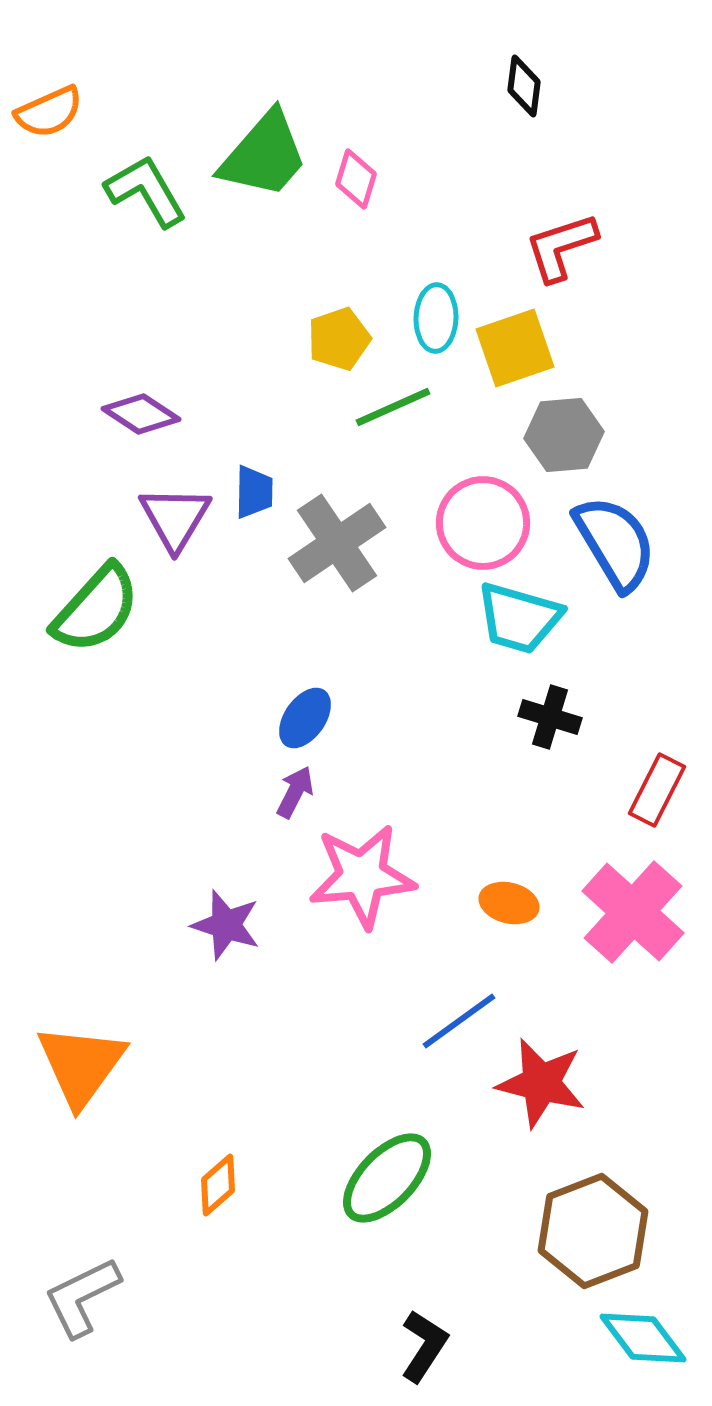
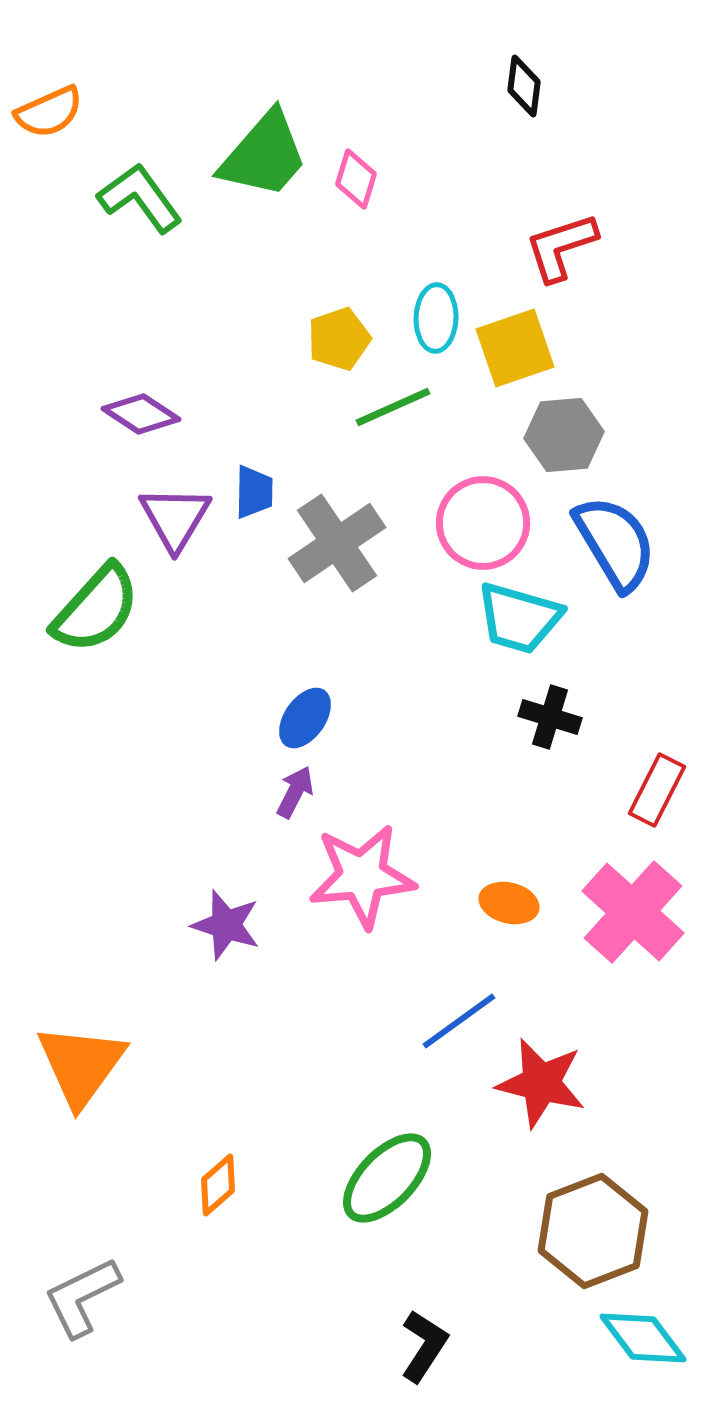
green L-shape: moved 6 px left, 7 px down; rotated 6 degrees counterclockwise
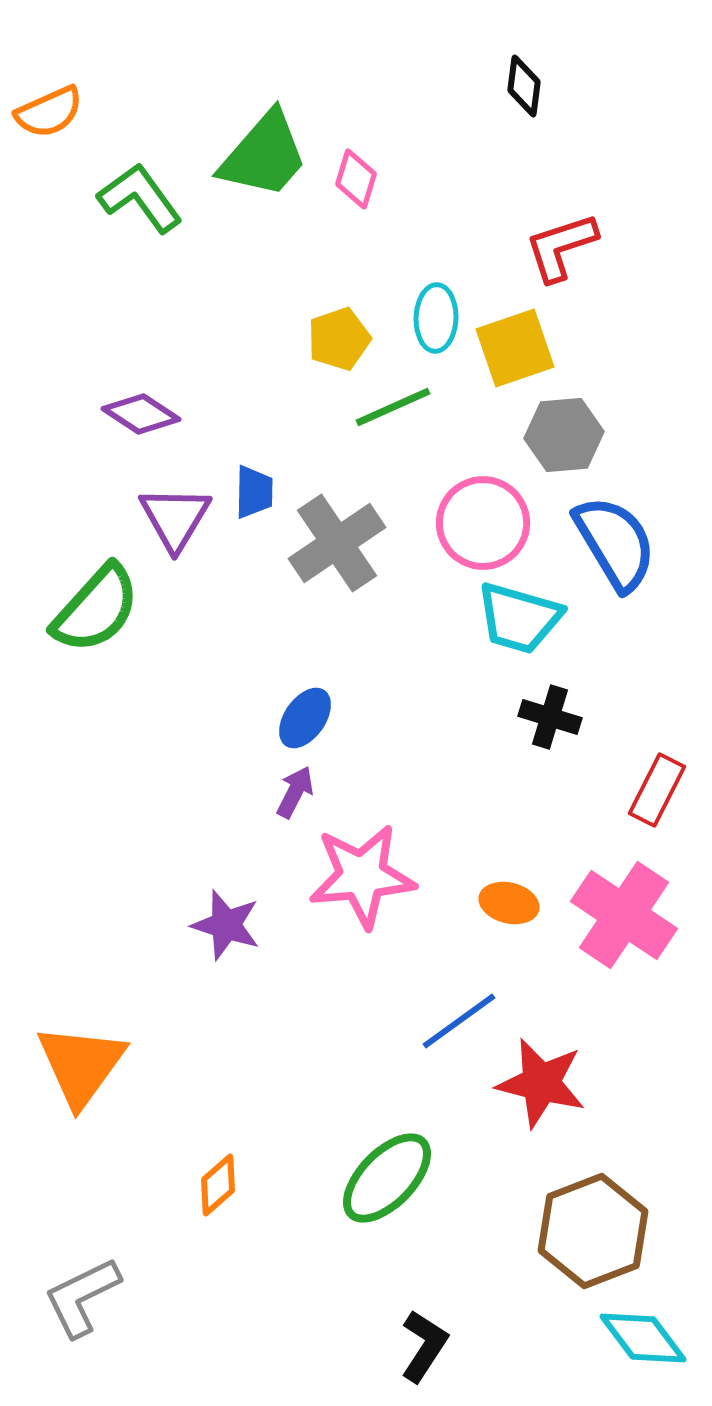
pink cross: moved 9 px left, 3 px down; rotated 8 degrees counterclockwise
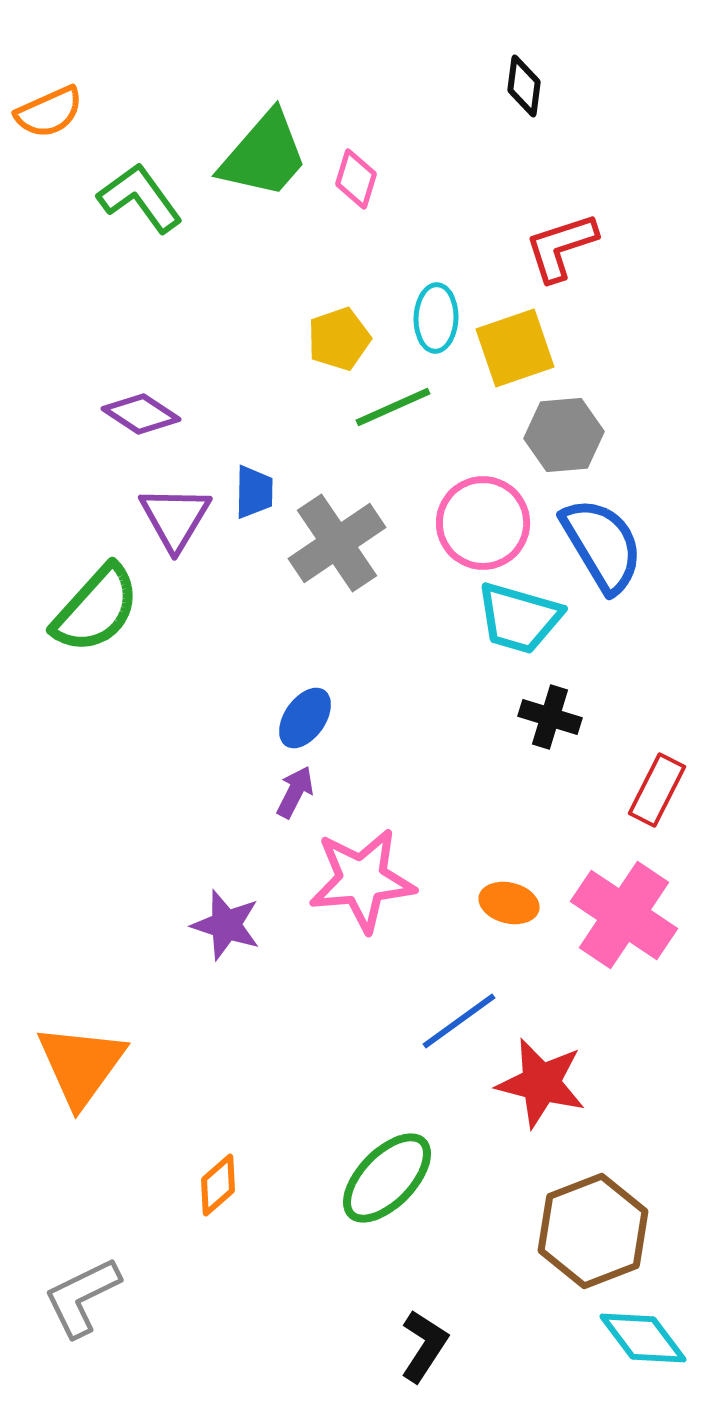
blue semicircle: moved 13 px left, 2 px down
pink star: moved 4 px down
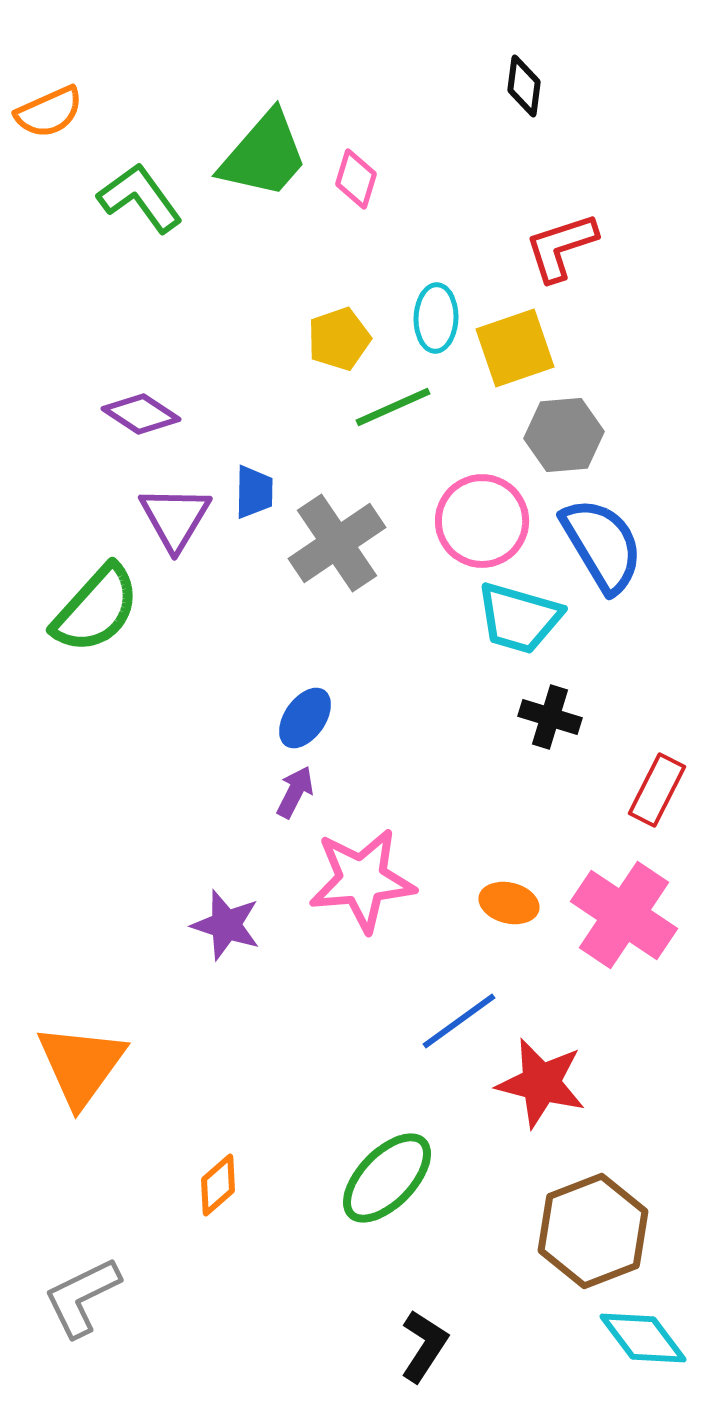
pink circle: moved 1 px left, 2 px up
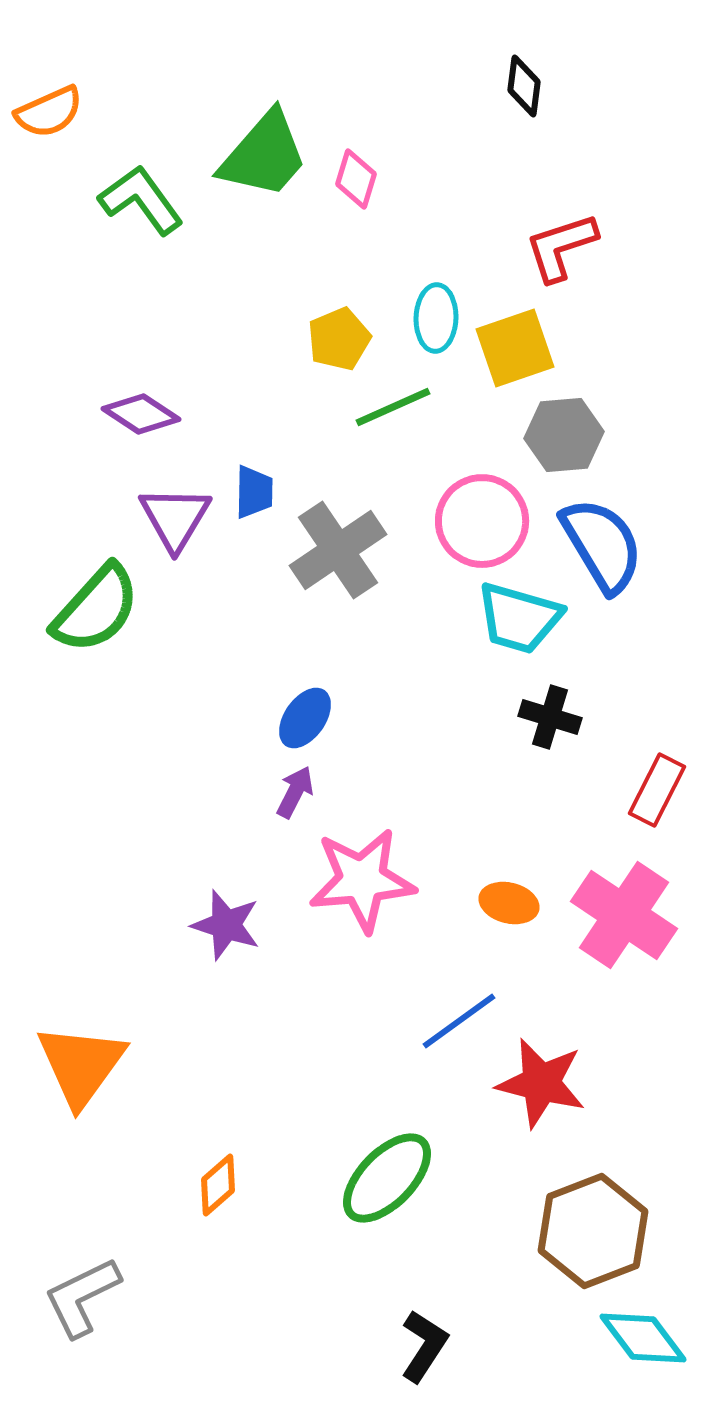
green L-shape: moved 1 px right, 2 px down
yellow pentagon: rotated 4 degrees counterclockwise
gray cross: moved 1 px right, 7 px down
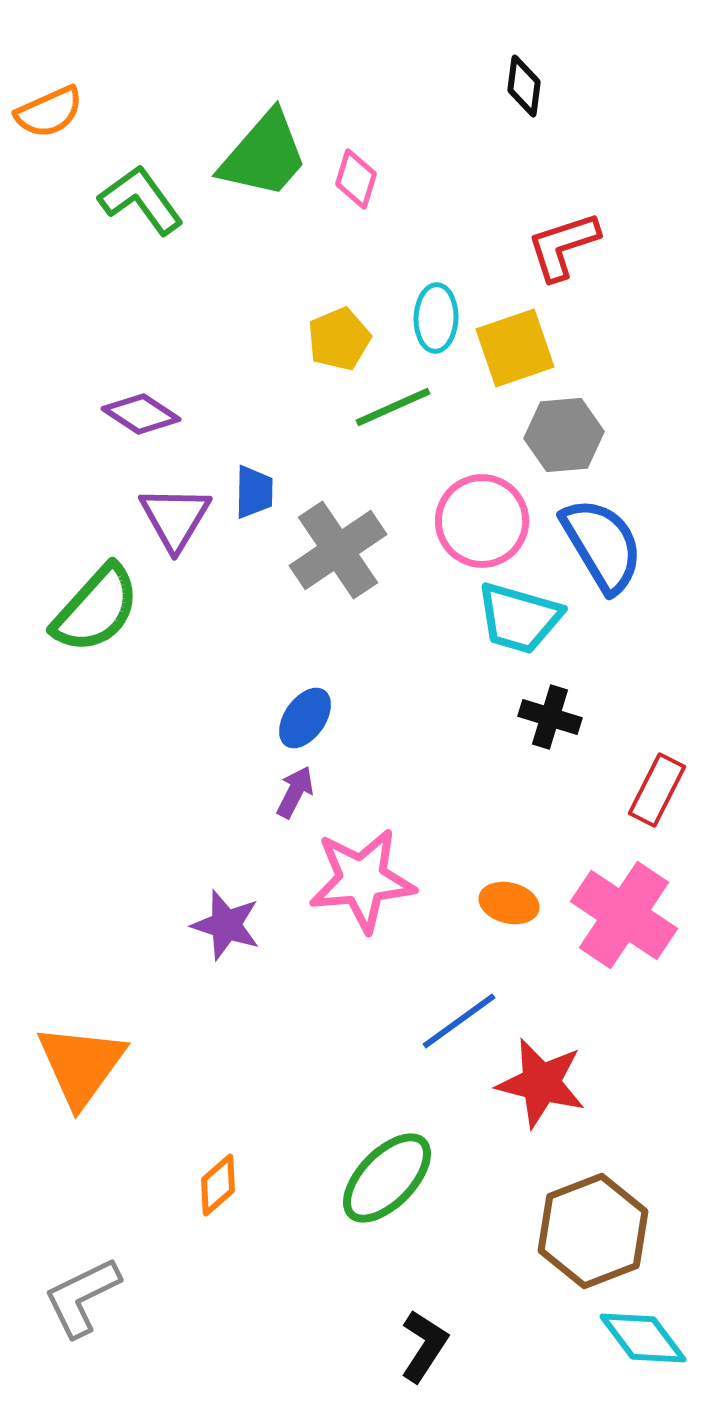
red L-shape: moved 2 px right, 1 px up
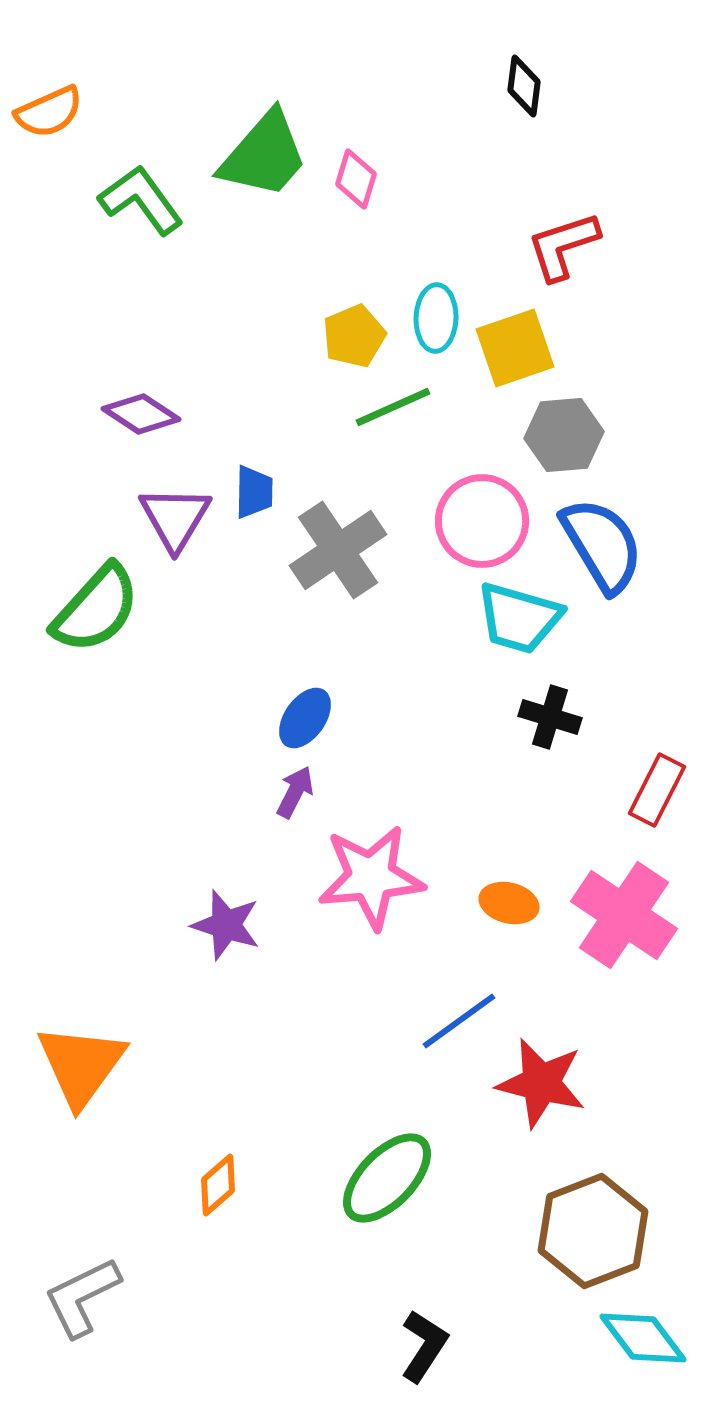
yellow pentagon: moved 15 px right, 3 px up
pink star: moved 9 px right, 3 px up
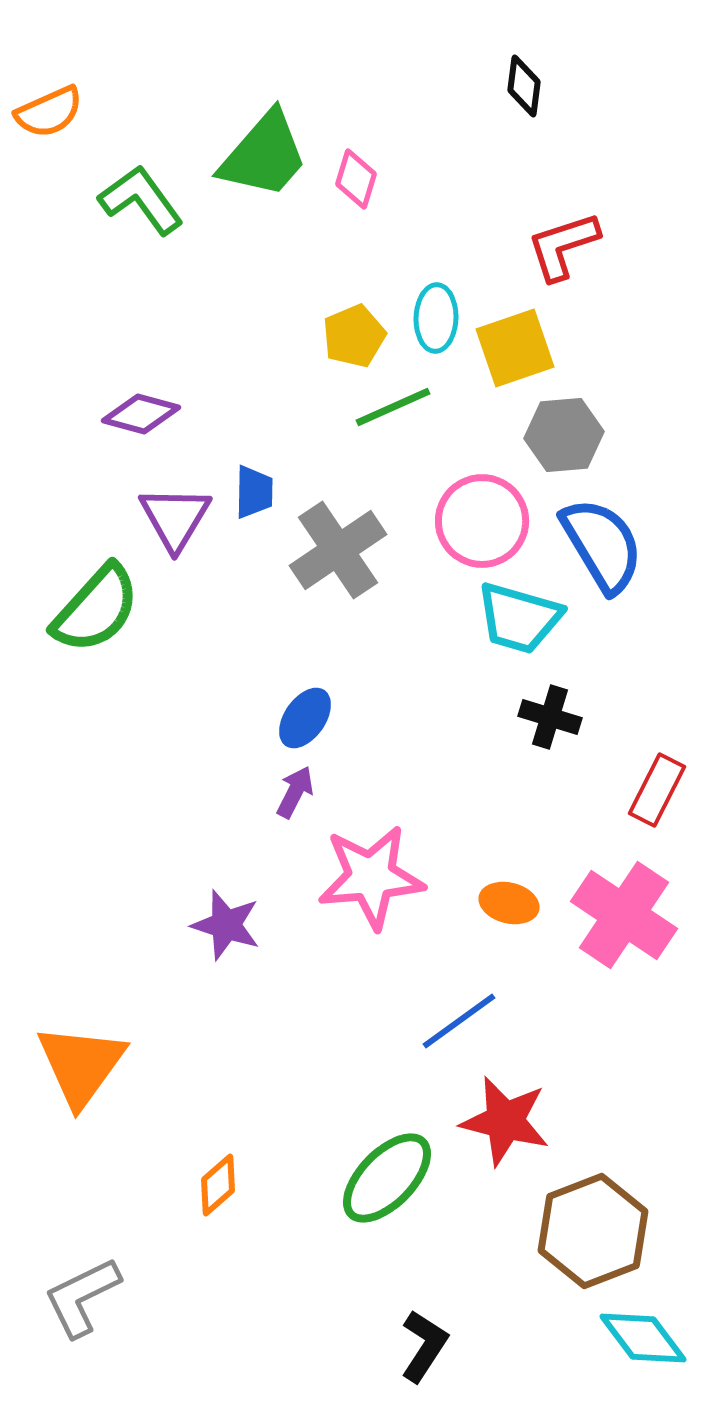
purple diamond: rotated 18 degrees counterclockwise
red star: moved 36 px left, 38 px down
